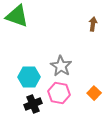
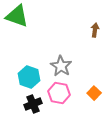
brown arrow: moved 2 px right, 6 px down
cyan hexagon: rotated 20 degrees clockwise
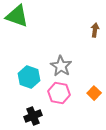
black cross: moved 12 px down
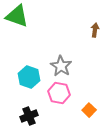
orange square: moved 5 px left, 17 px down
black cross: moved 4 px left
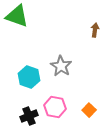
pink hexagon: moved 4 px left, 14 px down
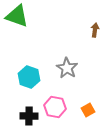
gray star: moved 6 px right, 2 px down
orange square: moved 1 px left; rotated 16 degrees clockwise
black cross: rotated 24 degrees clockwise
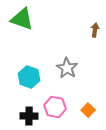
green triangle: moved 5 px right, 3 px down
orange square: rotated 16 degrees counterclockwise
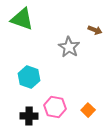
brown arrow: rotated 104 degrees clockwise
gray star: moved 2 px right, 21 px up
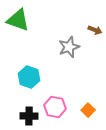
green triangle: moved 4 px left, 1 px down
gray star: rotated 20 degrees clockwise
